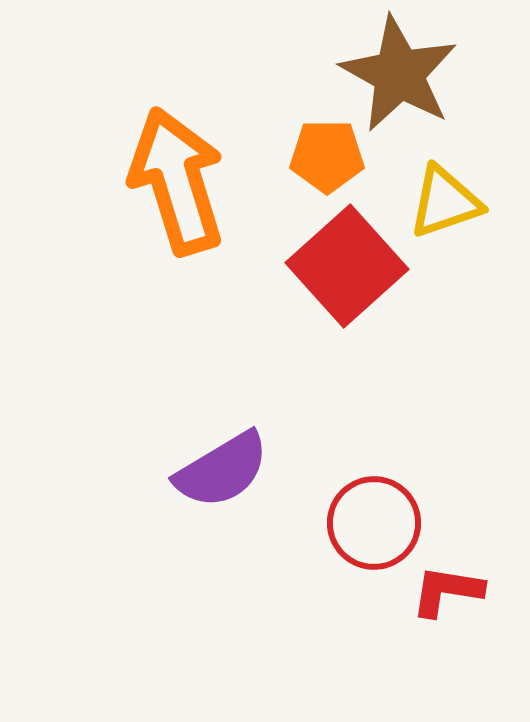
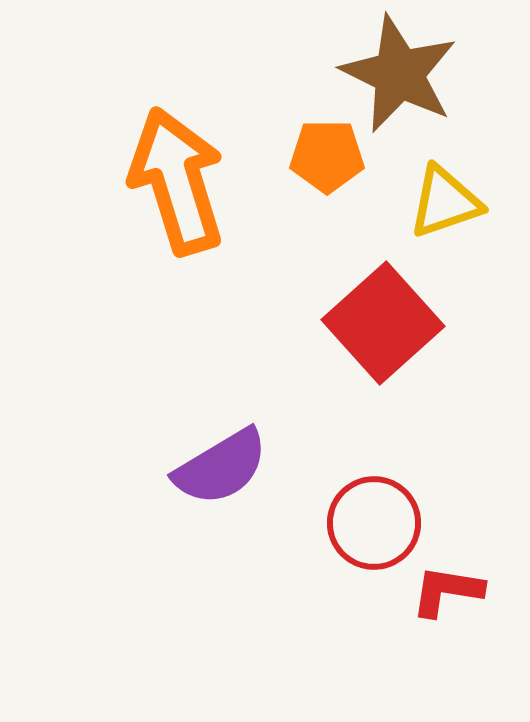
brown star: rotated 3 degrees counterclockwise
red square: moved 36 px right, 57 px down
purple semicircle: moved 1 px left, 3 px up
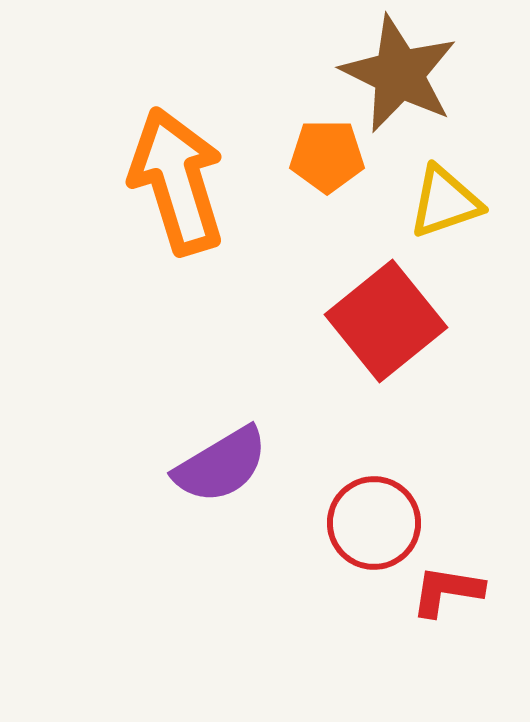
red square: moved 3 px right, 2 px up; rotated 3 degrees clockwise
purple semicircle: moved 2 px up
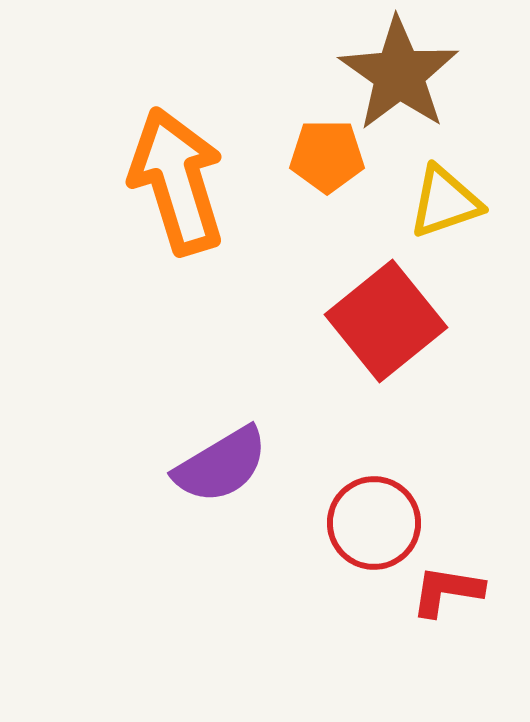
brown star: rotated 9 degrees clockwise
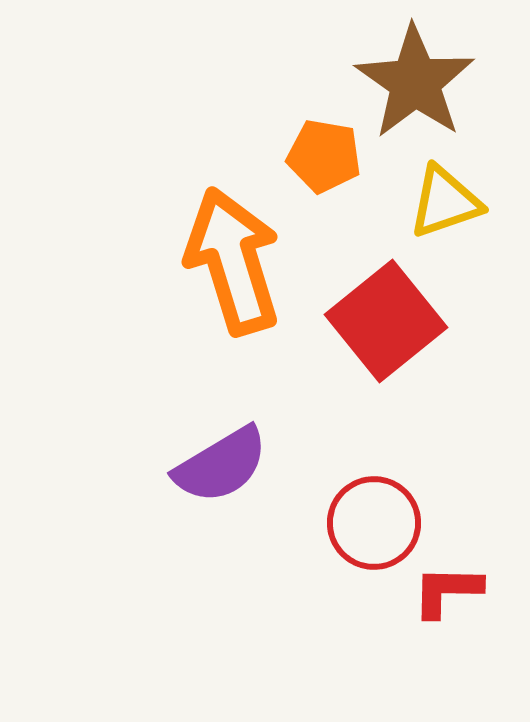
brown star: moved 16 px right, 8 px down
orange pentagon: moved 3 px left; rotated 10 degrees clockwise
orange arrow: moved 56 px right, 80 px down
red L-shape: rotated 8 degrees counterclockwise
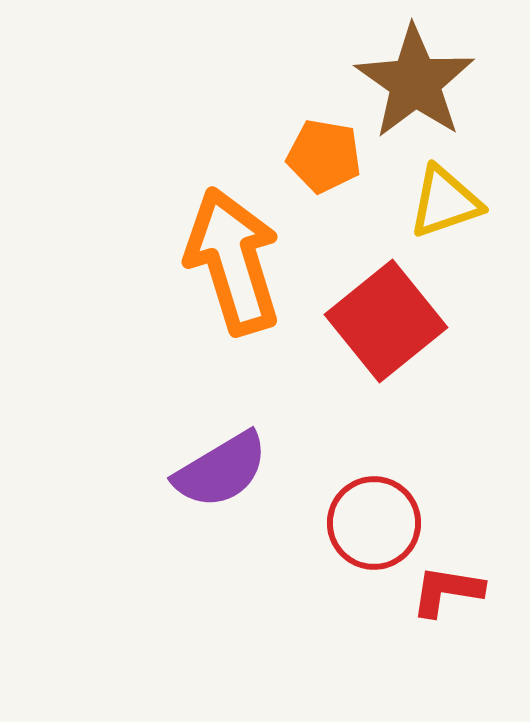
purple semicircle: moved 5 px down
red L-shape: rotated 8 degrees clockwise
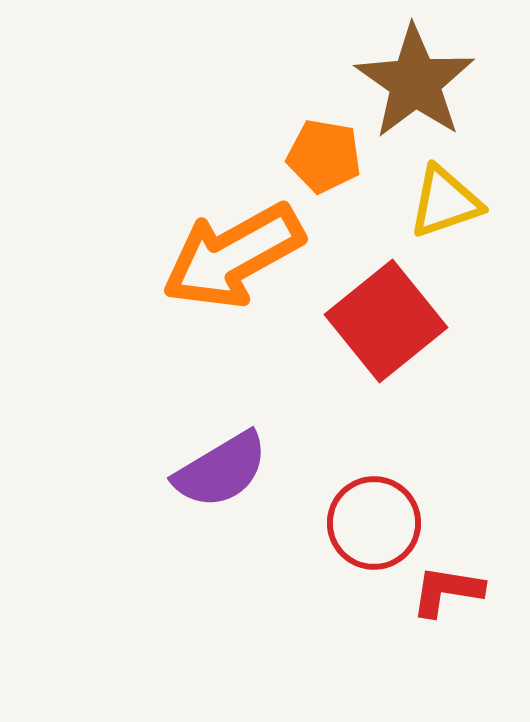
orange arrow: moved 5 px up; rotated 102 degrees counterclockwise
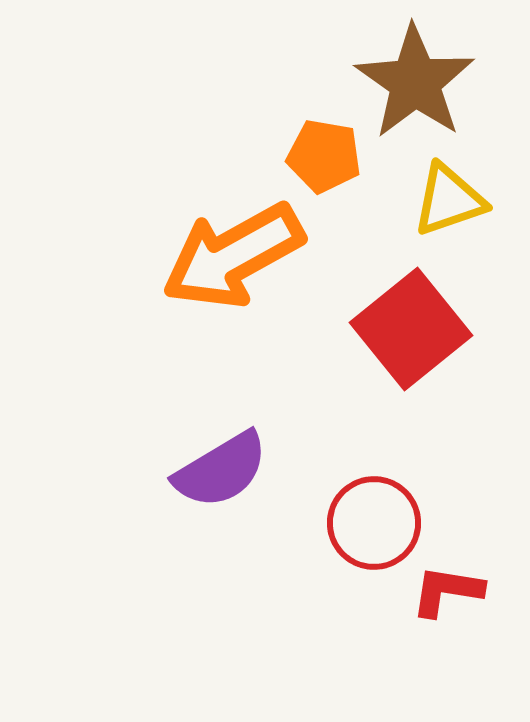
yellow triangle: moved 4 px right, 2 px up
red square: moved 25 px right, 8 px down
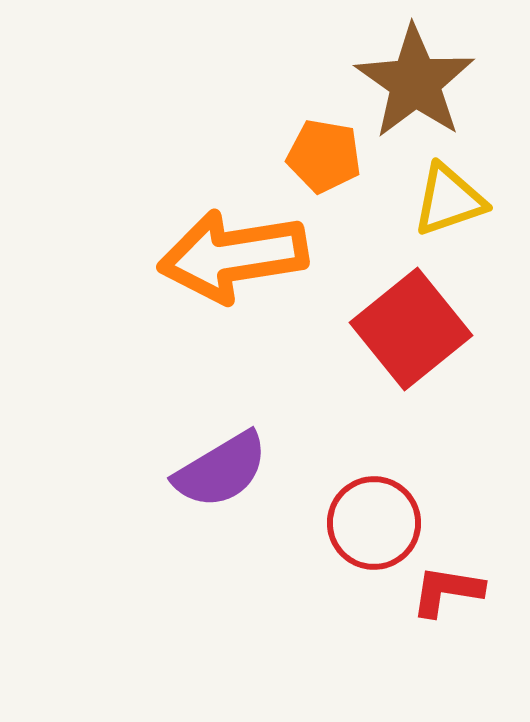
orange arrow: rotated 20 degrees clockwise
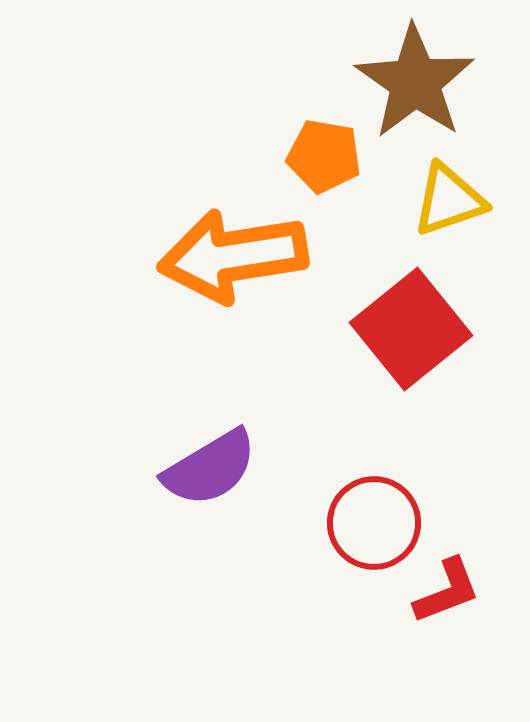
purple semicircle: moved 11 px left, 2 px up
red L-shape: rotated 150 degrees clockwise
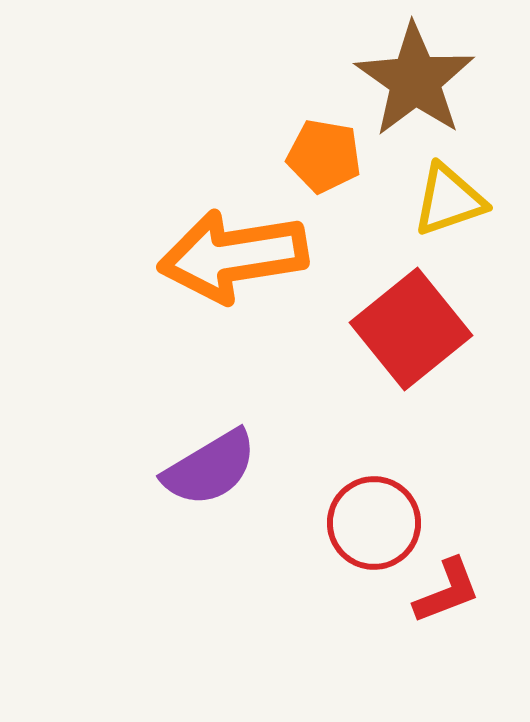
brown star: moved 2 px up
